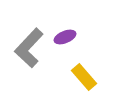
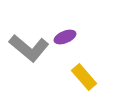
gray L-shape: rotated 93 degrees counterclockwise
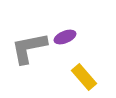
gray L-shape: rotated 129 degrees clockwise
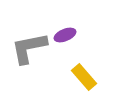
purple ellipse: moved 2 px up
